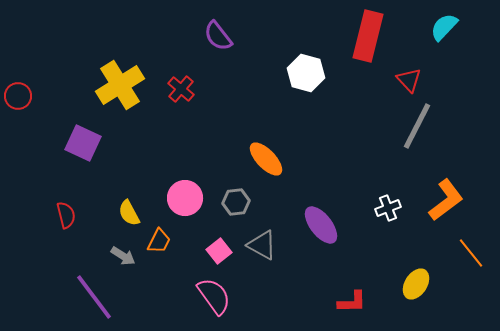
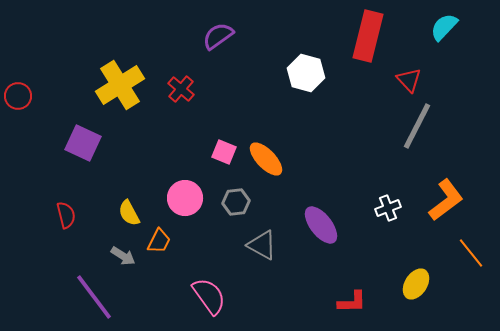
purple semicircle: rotated 92 degrees clockwise
pink square: moved 5 px right, 99 px up; rotated 30 degrees counterclockwise
pink semicircle: moved 5 px left
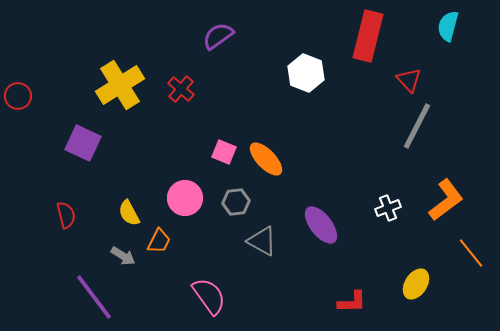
cyan semicircle: moved 4 px right, 1 px up; rotated 28 degrees counterclockwise
white hexagon: rotated 6 degrees clockwise
gray triangle: moved 4 px up
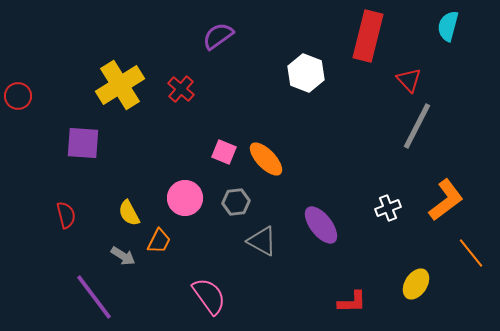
purple square: rotated 21 degrees counterclockwise
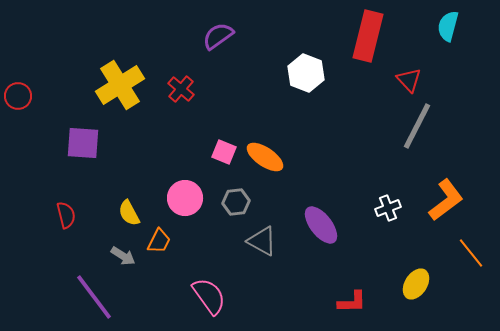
orange ellipse: moved 1 px left, 2 px up; rotated 12 degrees counterclockwise
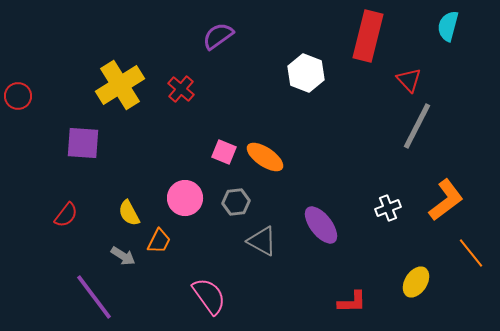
red semicircle: rotated 52 degrees clockwise
yellow ellipse: moved 2 px up
